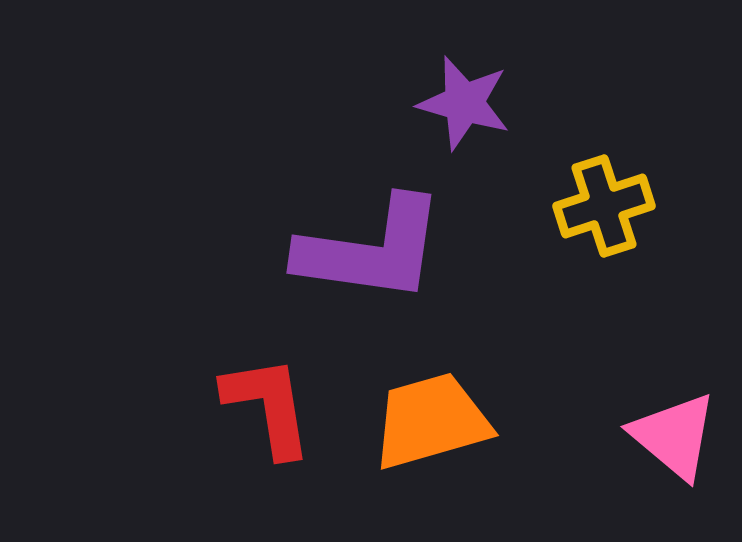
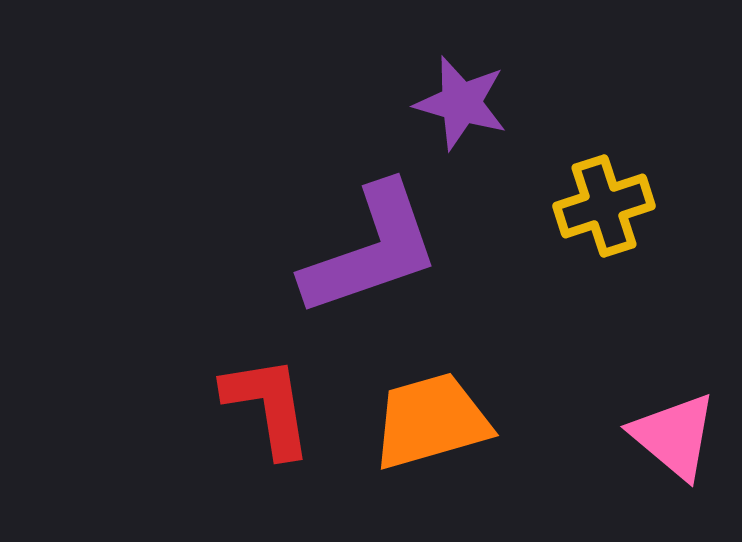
purple star: moved 3 px left
purple L-shape: rotated 27 degrees counterclockwise
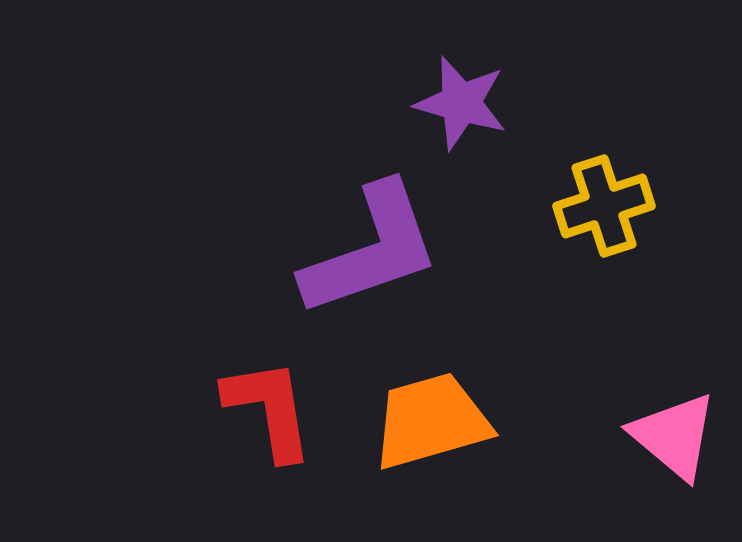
red L-shape: moved 1 px right, 3 px down
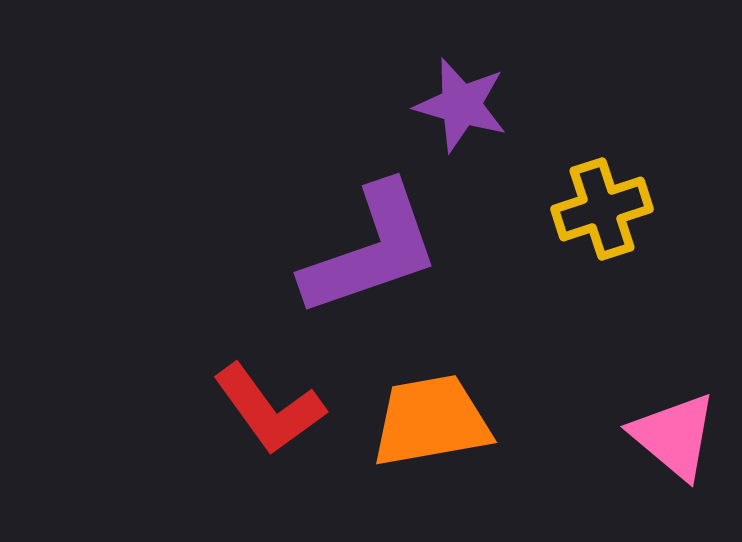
purple star: moved 2 px down
yellow cross: moved 2 px left, 3 px down
red L-shape: rotated 153 degrees clockwise
orange trapezoid: rotated 6 degrees clockwise
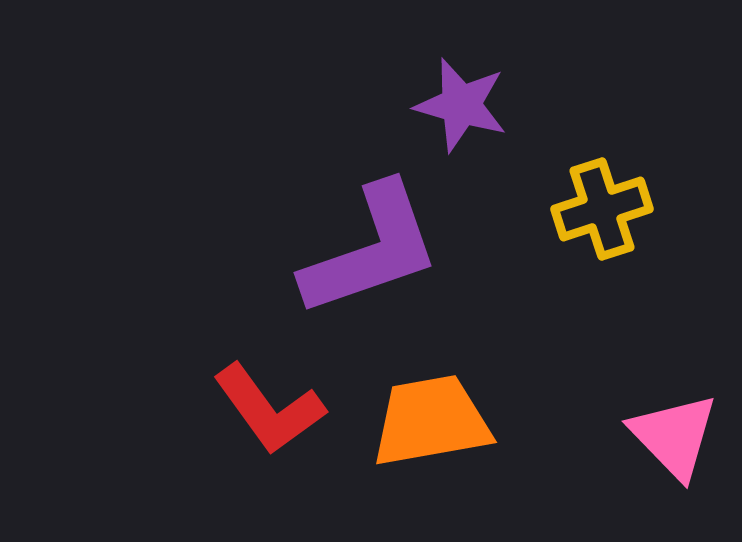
pink triangle: rotated 6 degrees clockwise
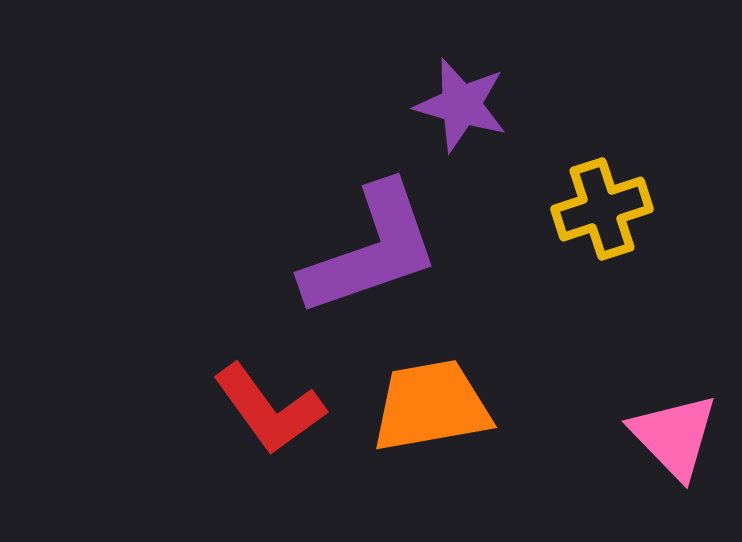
orange trapezoid: moved 15 px up
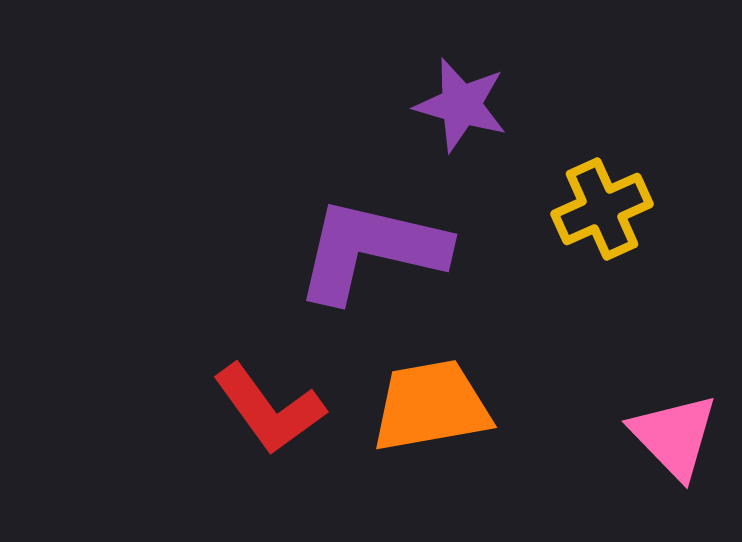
yellow cross: rotated 6 degrees counterclockwise
purple L-shape: rotated 148 degrees counterclockwise
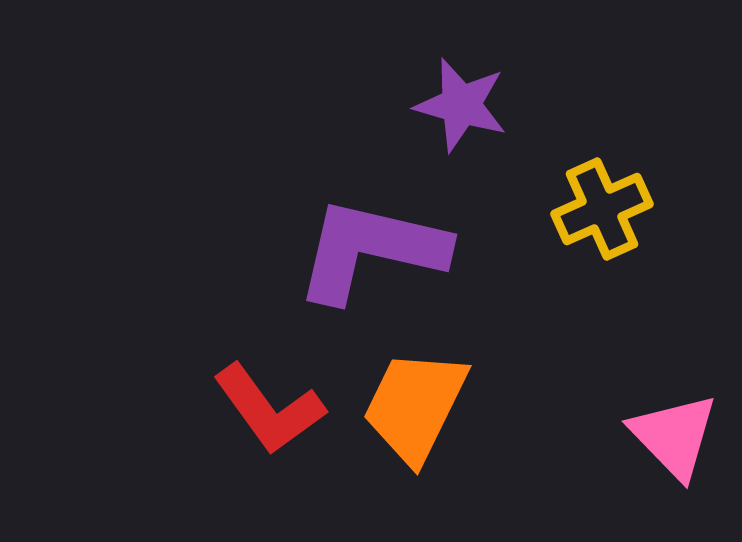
orange trapezoid: moved 16 px left; rotated 54 degrees counterclockwise
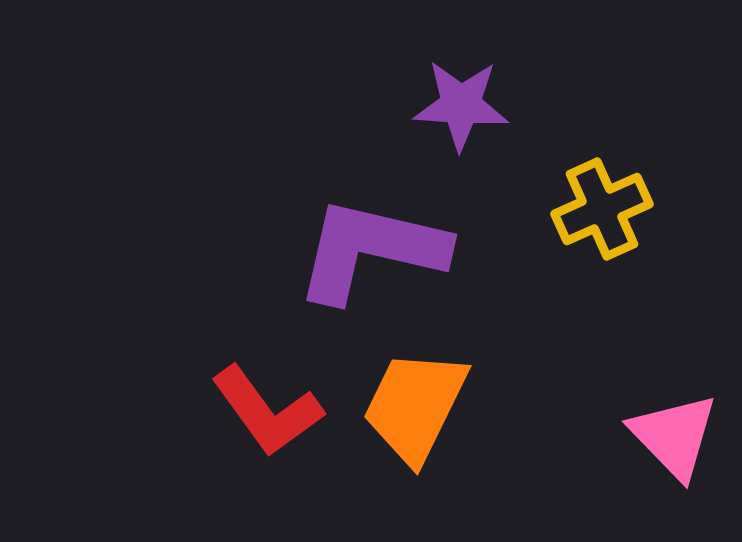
purple star: rotated 12 degrees counterclockwise
red L-shape: moved 2 px left, 2 px down
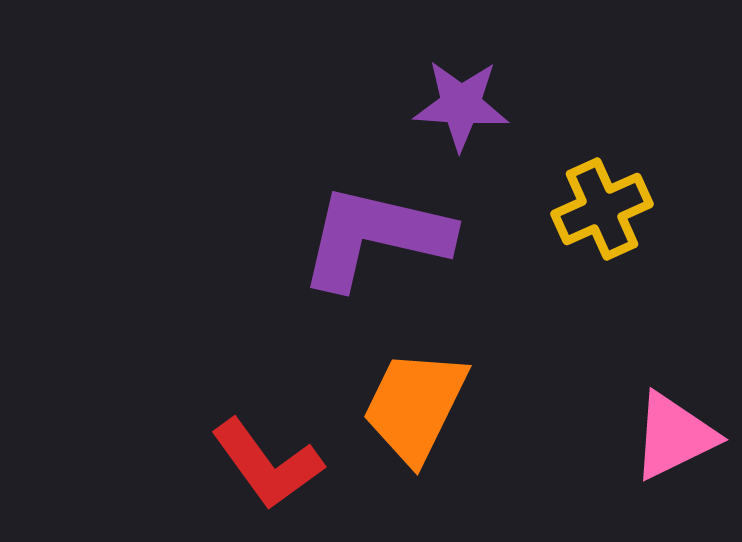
purple L-shape: moved 4 px right, 13 px up
red L-shape: moved 53 px down
pink triangle: rotated 48 degrees clockwise
